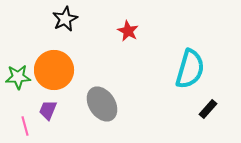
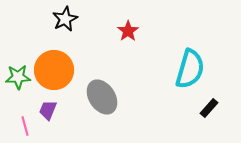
red star: rotated 10 degrees clockwise
gray ellipse: moved 7 px up
black rectangle: moved 1 px right, 1 px up
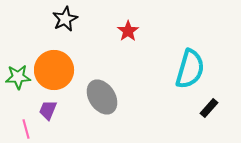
pink line: moved 1 px right, 3 px down
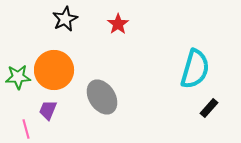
red star: moved 10 px left, 7 px up
cyan semicircle: moved 5 px right
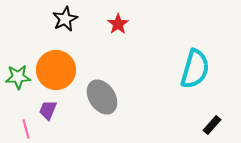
orange circle: moved 2 px right
black rectangle: moved 3 px right, 17 px down
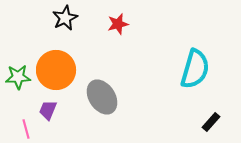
black star: moved 1 px up
red star: rotated 20 degrees clockwise
black rectangle: moved 1 px left, 3 px up
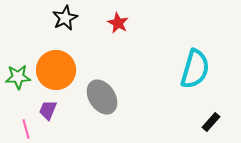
red star: moved 1 px up; rotated 30 degrees counterclockwise
